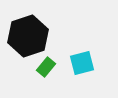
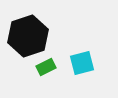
green rectangle: rotated 24 degrees clockwise
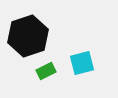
green rectangle: moved 4 px down
